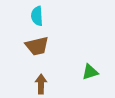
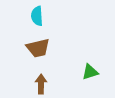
brown trapezoid: moved 1 px right, 2 px down
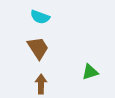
cyan semicircle: moved 3 px right, 1 px down; rotated 66 degrees counterclockwise
brown trapezoid: rotated 110 degrees counterclockwise
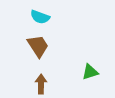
brown trapezoid: moved 2 px up
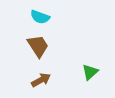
green triangle: rotated 24 degrees counterclockwise
brown arrow: moved 4 px up; rotated 60 degrees clockwise
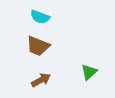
brown trapezoid: rotated 145 degrees clockwise
green triangle: moved 1 px left
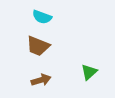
cyan semicircle: moved 2 px right
brown arrow: rotated 12 degrees clockwise
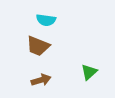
cyan semicircle: moved 4 px right, 3 px down; rotated 12 degrees counterclockwise
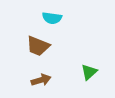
cyan semicircle: moved 6 px right, 2 px up
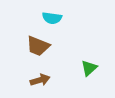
green triangle: moved 4 px up
brown arrow: moved 1 px left
